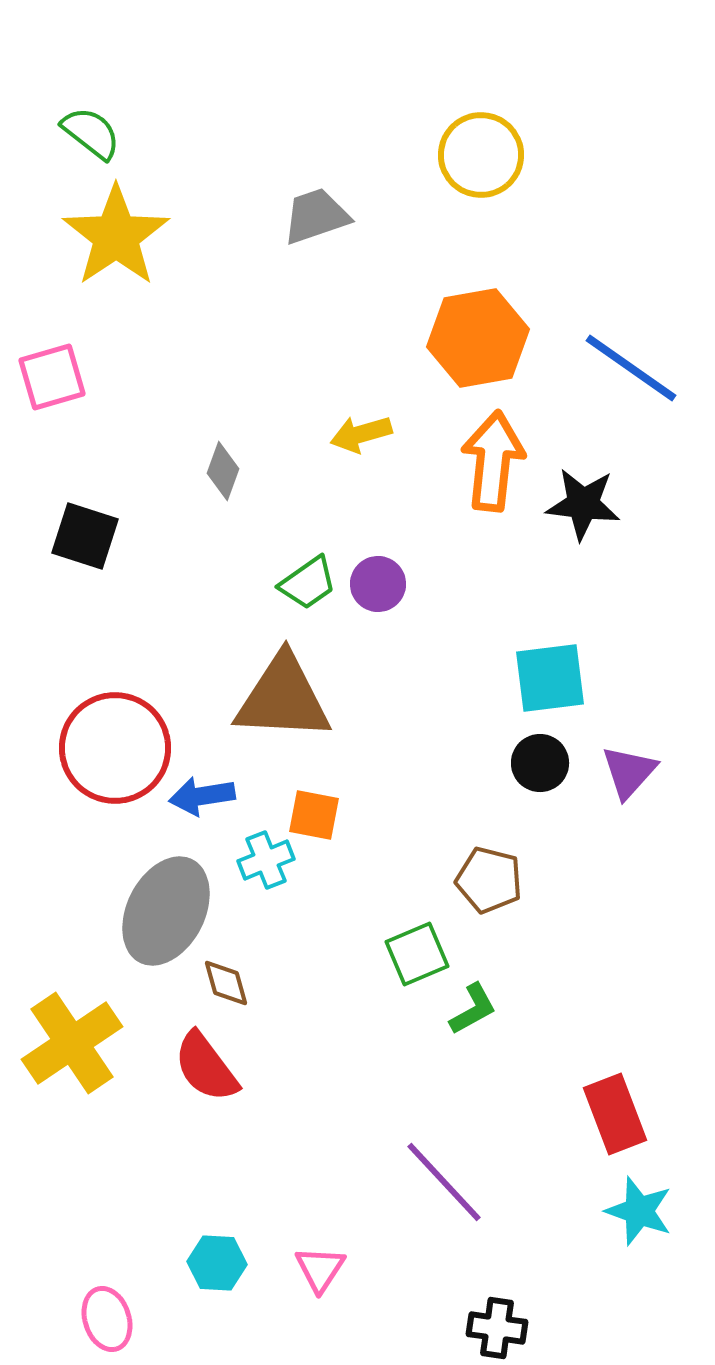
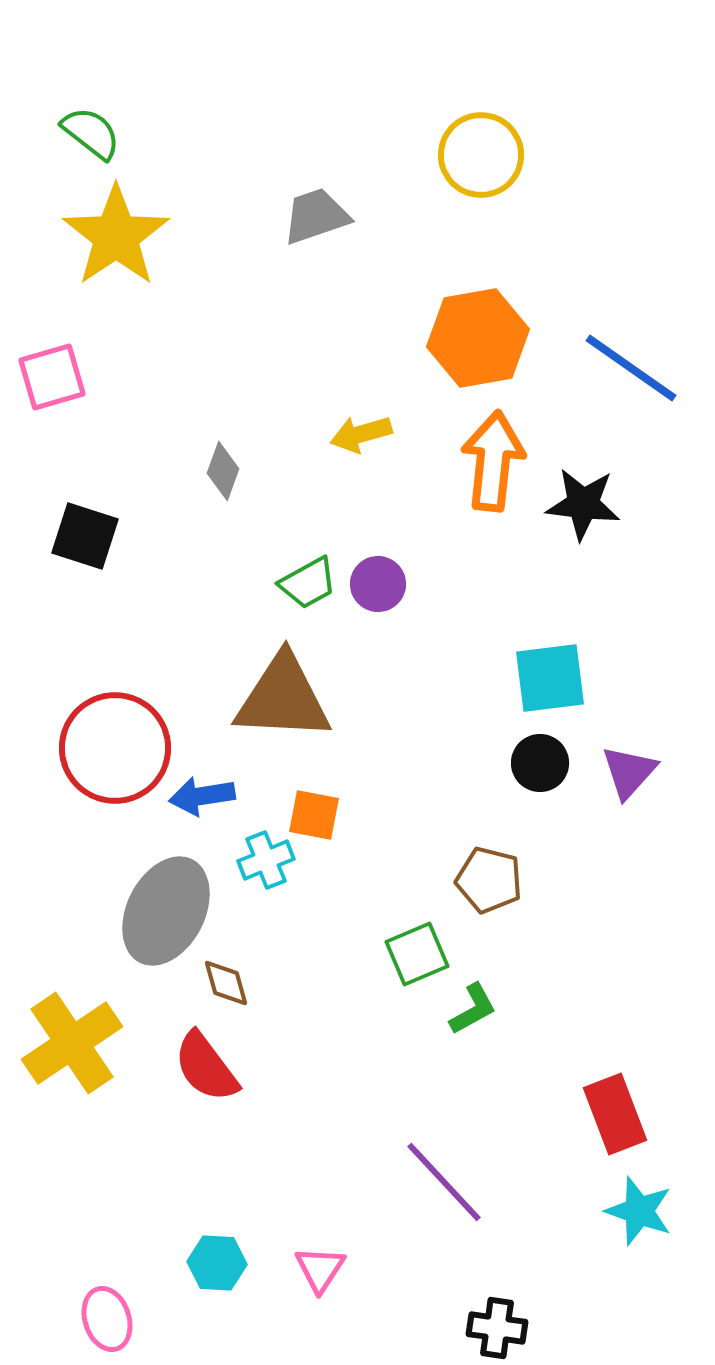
green trapezoid: rotated 6 degrees clockwise
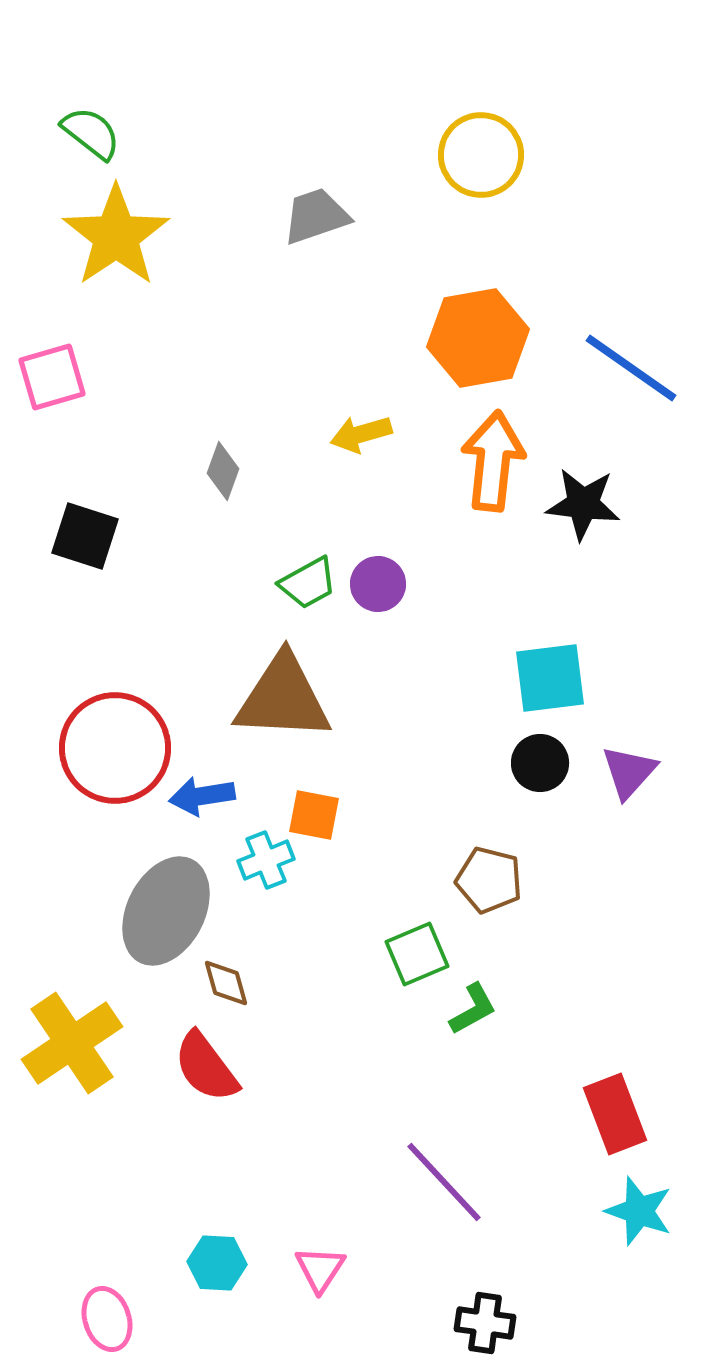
black cross: moved 12 px left, 5 px up
